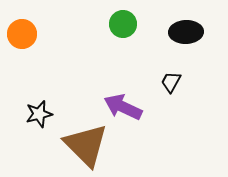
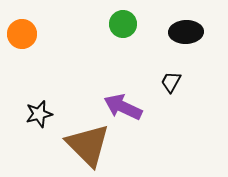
brown triangle: moved 2 px right
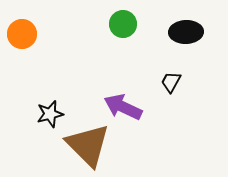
black star: moved 11 px right
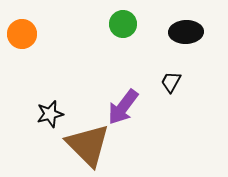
purple arrow: rotated 78 degrees counterclockwise
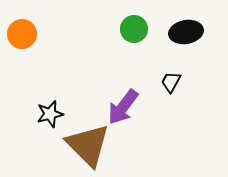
green circle: moved 11 px right, 5 px down
black ellipse: rotated 8 degrees counterclockwise
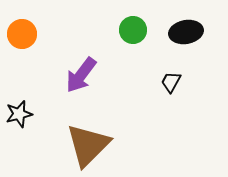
green circle: moved 1 px left, 1 px down
purple arrow: moved 42 px left, 32 px up
black star: moved 31 px left
brown triangle: rotated 30 degrees clockwise
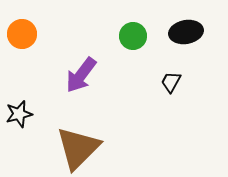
green circle: moved 6 px down
brown triangle: moved 10 px left, 3 px down
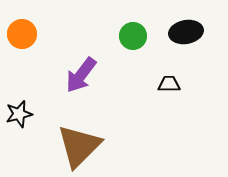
black trapezoid: moved 2 px left, 2 px down; rotated 60 degrees clockwise
brown triangle: moved 1 px right, 2 px up
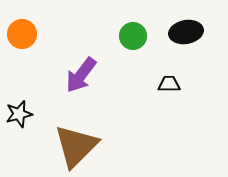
brown triangle: moved 3 px left
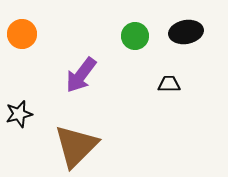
green circle: moved 2 px right
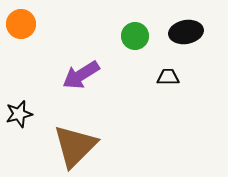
orange circle: moved 1 px left, 10 px up
purple arrow: rotated 21 degrees clockwise
black trapezoid: moved 1 px left, 7 px up
brown triangle: moved 1 px left
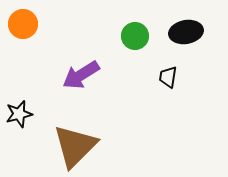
orange circle: moved 2 px right
black trapezoid: rotated 80 degrees counterclockwise
